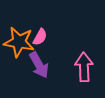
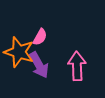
orange star: moved 10 px down; rotated 8 degrees clockwise
pink arrow: moved 7 px left, 1 px up
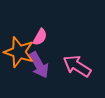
pink arrow: rotated 56 degrees counterclockwise
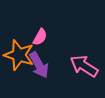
orange star: moved 3 px down
pink arrow: moved 7 px right
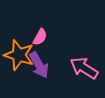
pink arrow: moved 2 px down
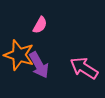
pink semicircle: moved 12 px up
